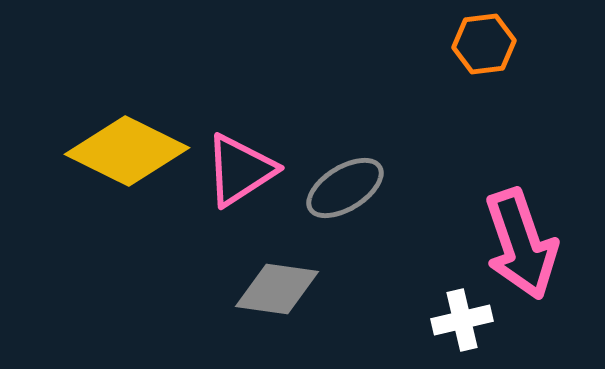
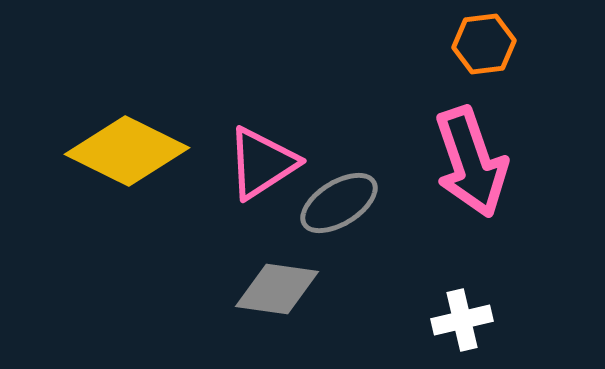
pink triangle: moved 22 px right, 7 px up
gray ellipse: moved 6 px left, 15 px down
pink arrow: moved 50 px left, 82 px up
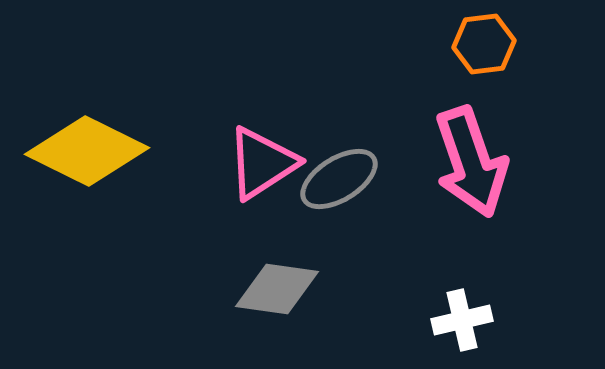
yellow diamond: moved 40 px left
gray ellipse: moved 24 px up
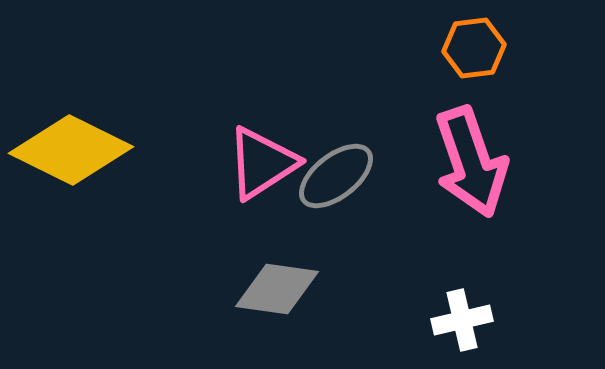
orange hexagon: moved 10 px left, 4 px down
yellow diamond: moved 16 px left, 1 px up
gray ellipse: moved 3 px left, 3 px up; rotated 6 degrees counterclockwise
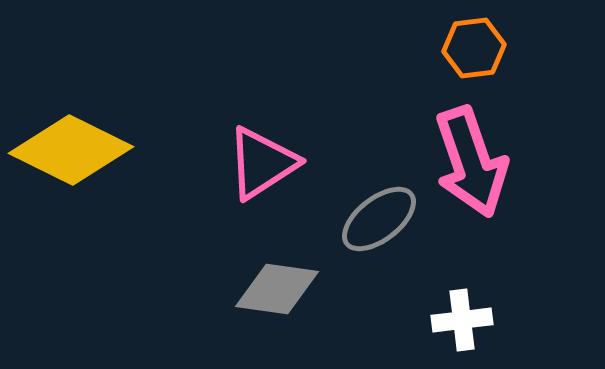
gray ellipse: moved 43 px right, 43 px down
white cross: rotated 6 degrees clockwise
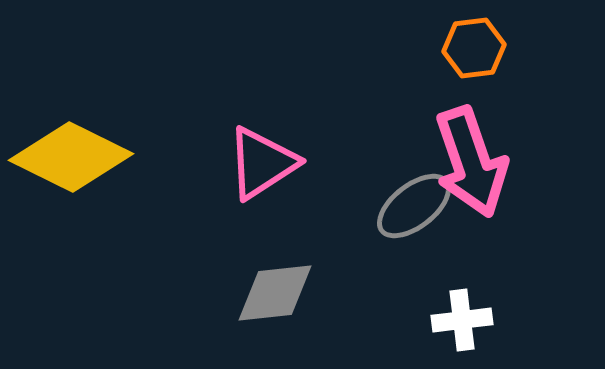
yellow diamond: moved 7 px down
gray ellipse: moved 35 px right, 13 px up
gray diamond: moved 2 px left, 4 px down; rotated 14 degrees counterclockwise
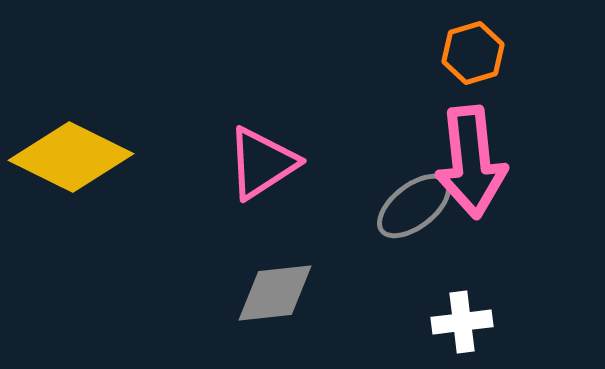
orange hexagon: moved 1 px left, 5 px down; rotated 10 degrees counterclockwise
pink arrow: rotated 13 degrees clockwise
white cross: moved 2 px down
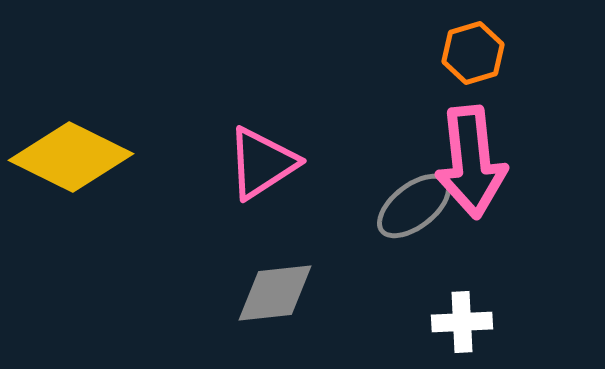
white cross: rotated 4 degrees clockwise
